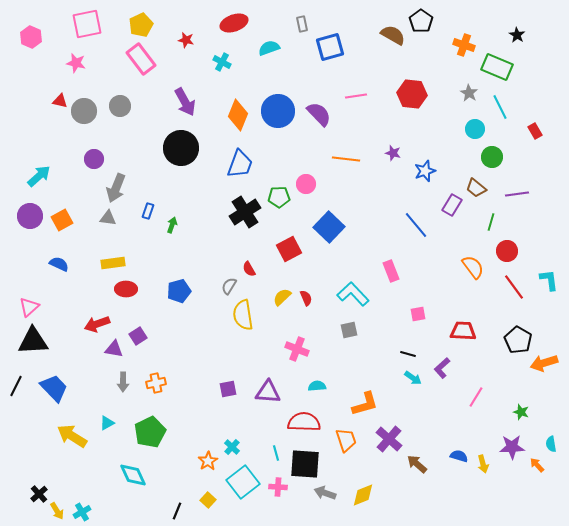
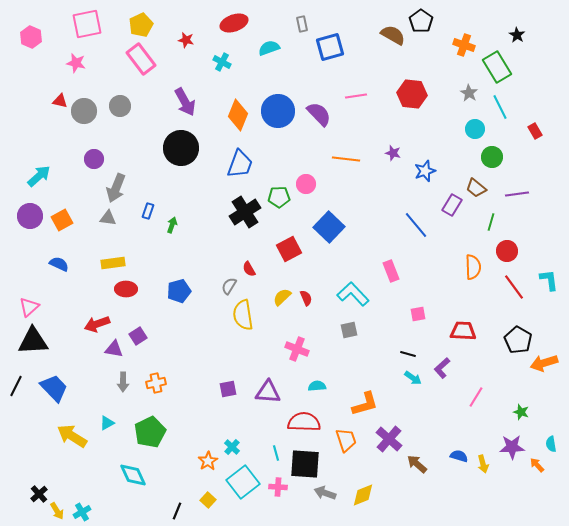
green rectangle at (497, 67): rotated 36 degrees clockwise
orange semicircle at (473, 267): rotated 35 degrees clockwise
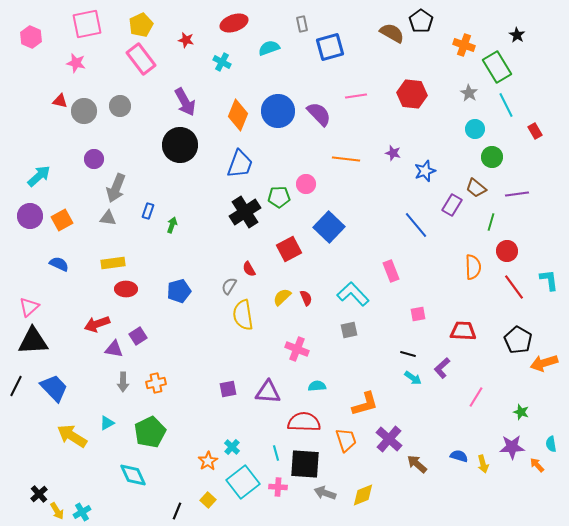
brown semicircle at (393, 35): moved 1 px left, 2 px up
cyan line at (500, 107): moved 6 px right, 2 px up
black circle at (181, 148): moved 1 px left, 3 px up
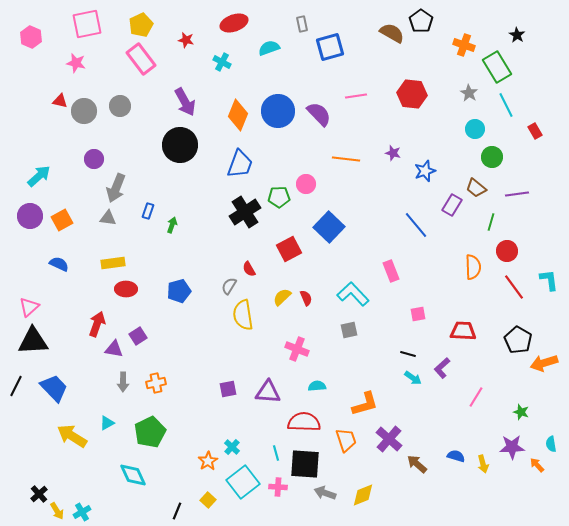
red arrow at (97, 324): rotated 130 degrees clockwise
blue semicircle at (459, 456): moved 3 px left
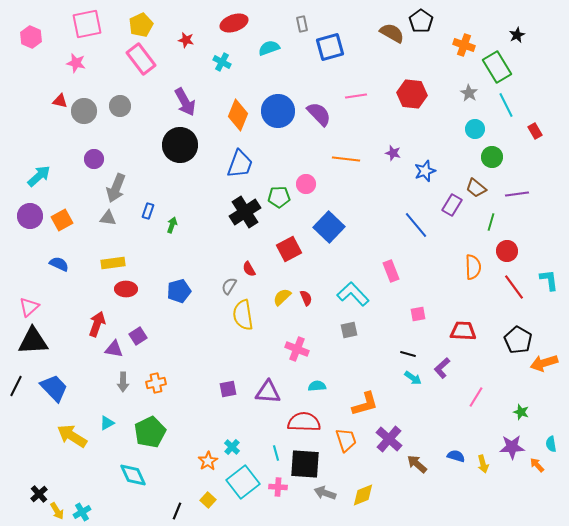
black star at (517, 35): rotated 14 degrees clockwise
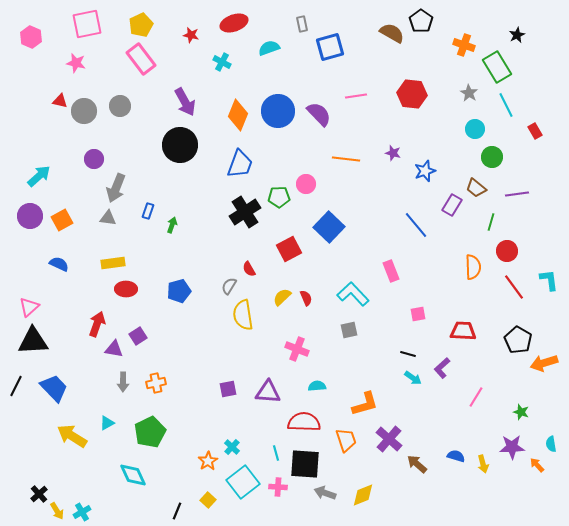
red star at (186, 40): moved 5 px right, 5 px up
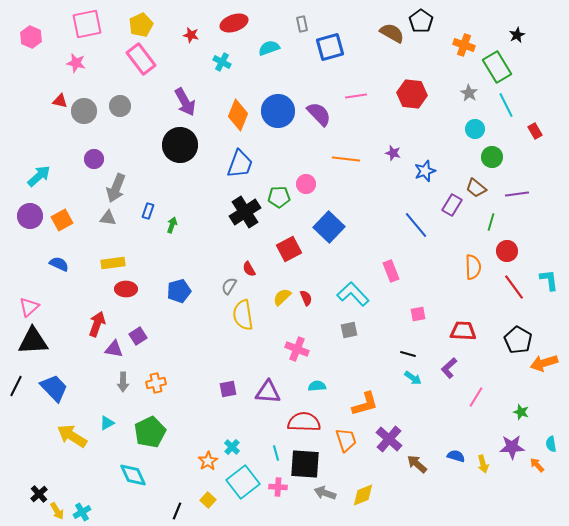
purple L-shape at (442, 368): moved 7 px right
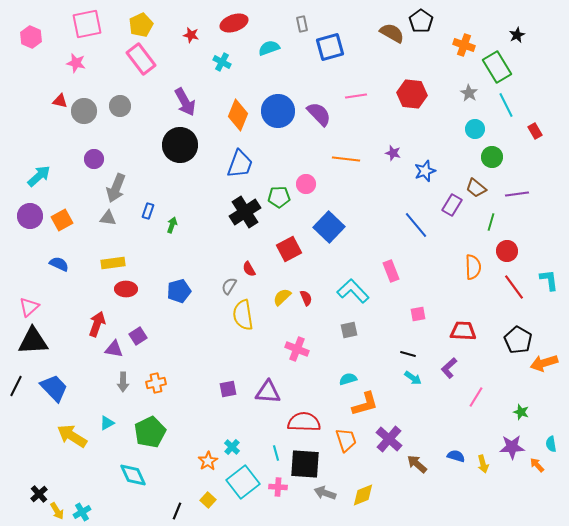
cyan L-shape at (353, 294): moved 3 px up
cyan semicircle at (317, 386): moved 31 px right, 7 px up; rotated 12 degrees counterclockwise
